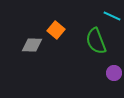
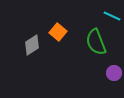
orange square: moved 2 px right, 2 px down
green semicircle: moved 1 px down
gray diamond: rotated 35 degrees counterclockwise
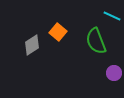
green semicircle: moved 1 px up
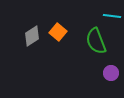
cyan line: rotated 18 degrees counterclockwise
gray diamond: moved 9 px up
purple circle: moved 3 px left
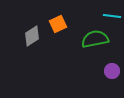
orange square: moved 8 px up; rotated 24 degrees clockwise
green semicircle: moved 1 px left, 2 px up; rotated 100 degrees clockwise
purple circle: moved 1 px right, 2 px up
